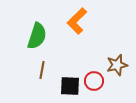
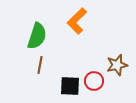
brown line: moved 2 px left, 5 px up
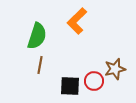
brown star: moved 2 px left, 4 px down
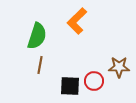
brown star: moved 4 px right, 2 px up; rotated 15 degrees clockwise
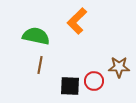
green semicircle: moved 1 px left; rotated 96 degrees counterclockwise
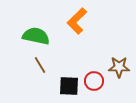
brown line: rotated 42 degrees counterclockwise
black square: moved 1 px left
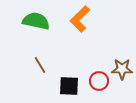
orange L-shape: moved 3 px right, 2 px up
green semicircle: moved 15 px up
brown star: moved 3 px right, 2 px down
red circle: moved 5 px right
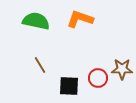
orange L-shape: rotated 64 degrees clockwise
red circle: moved 1 px left, 3 px up
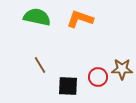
green semicircle: moved 1 px right, 4 px up
red circle: moved 1 px up
black square: moved 1 px left
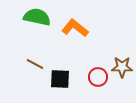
orange L-shape: moved 5 px left, 9 px down; rotated 20 degrees clockwise
brown line: moved 5 px left, 1 px up; rotated 30 degrees counterclockwise
brown star: moved 2 px up
black square: moved 8 px left, 7 px up
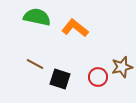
brown star: rotated 15 degrees counterclockwise
black square: rotated 15 degrees clockwise
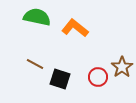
brown star: rotated 20 degrees counterclockwise
